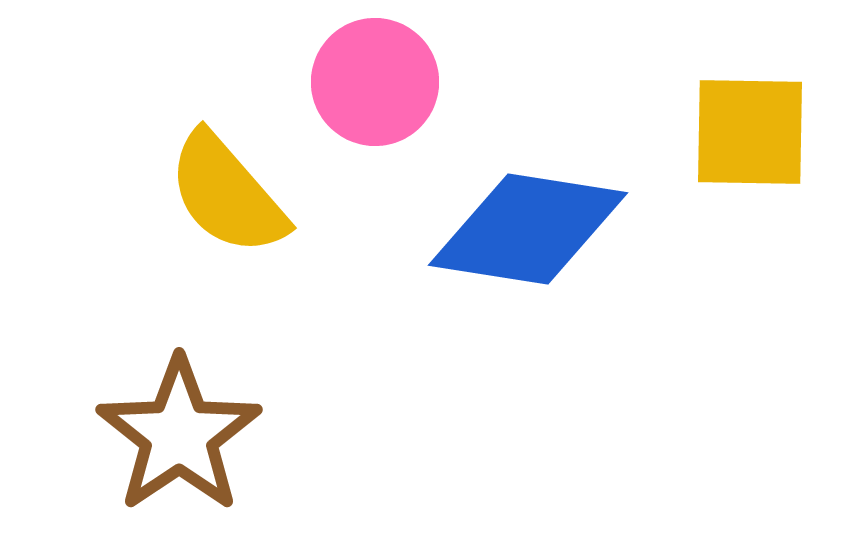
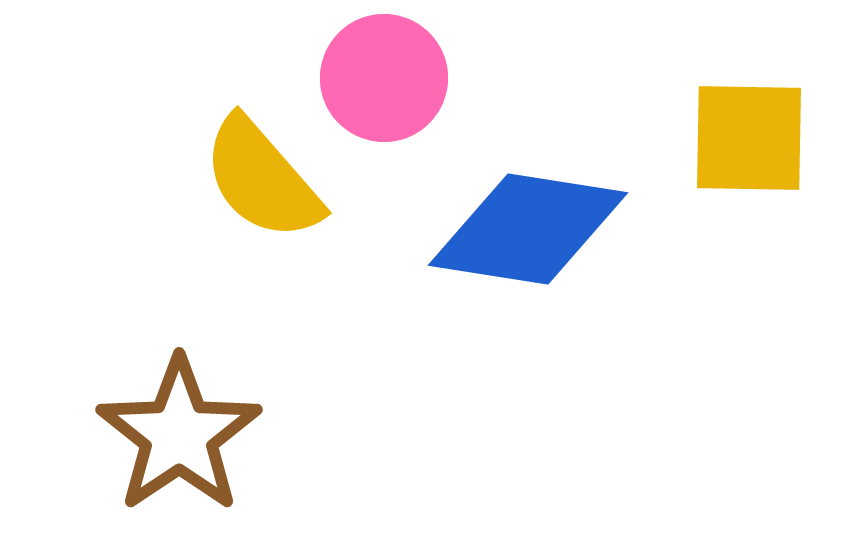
pink circle: moved 9 px right, 4 px up
yellow square: moved 1 px left, 6 px down
yellow semicircle: moved 35 px right, 15 px up
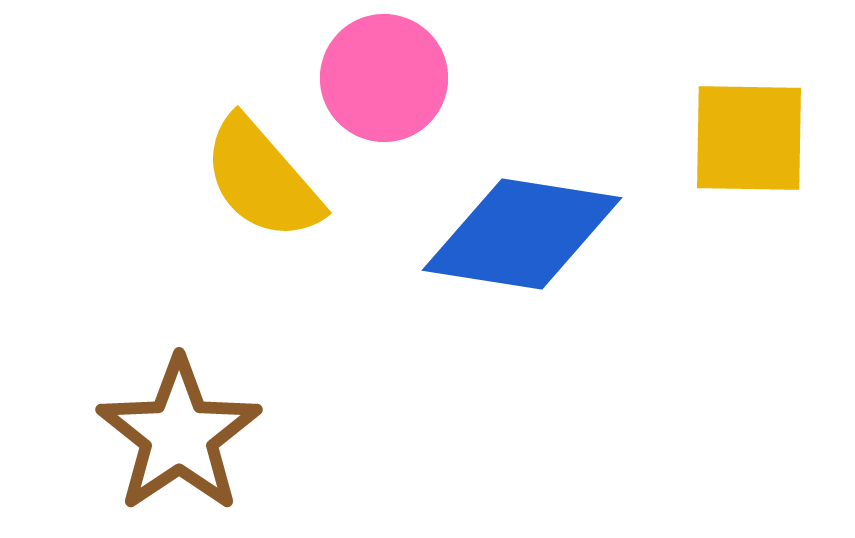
blue diamond: moved 6 px left, 5 px down
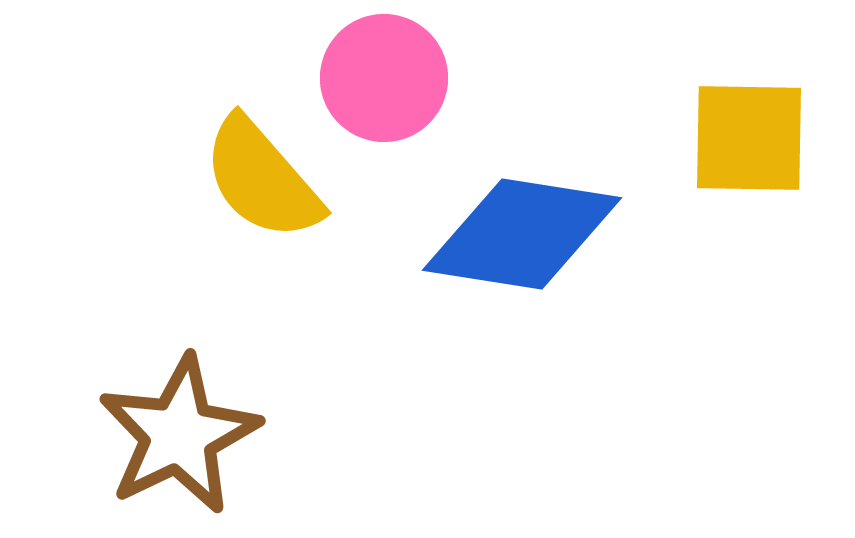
brown star: rotated 8 degrees clockwise
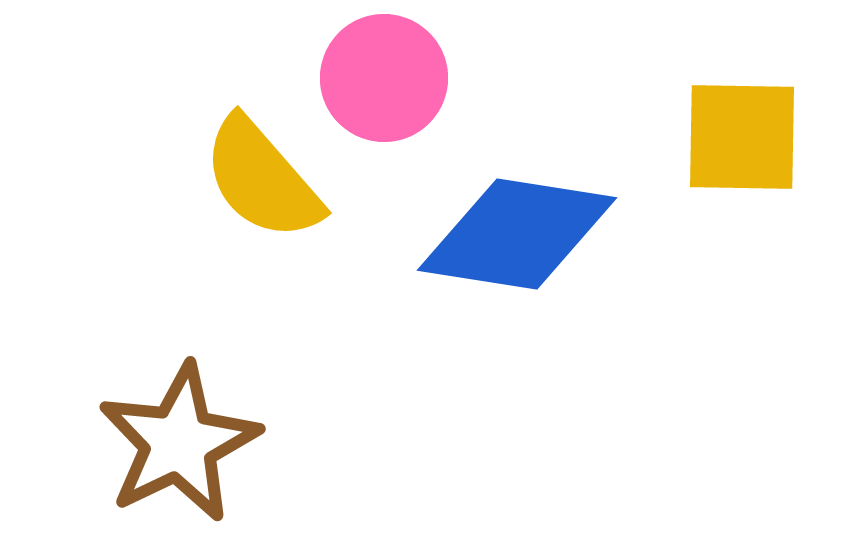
yellow square: moved 7 px left, 1 px up
blue diamond: moved 5 px left
brown star: moved 8 px down
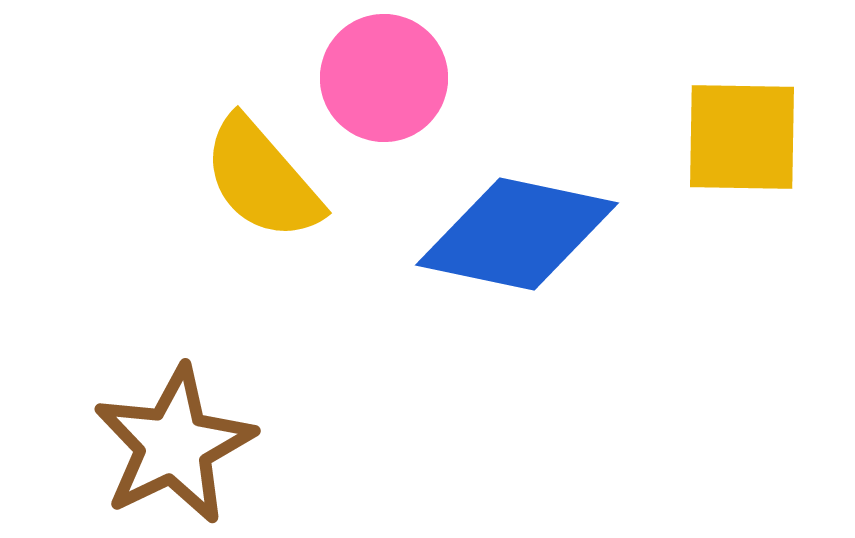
blue diamond: rotated 3 degrees clockwise
brown star: moved 5 px left, 2 px down
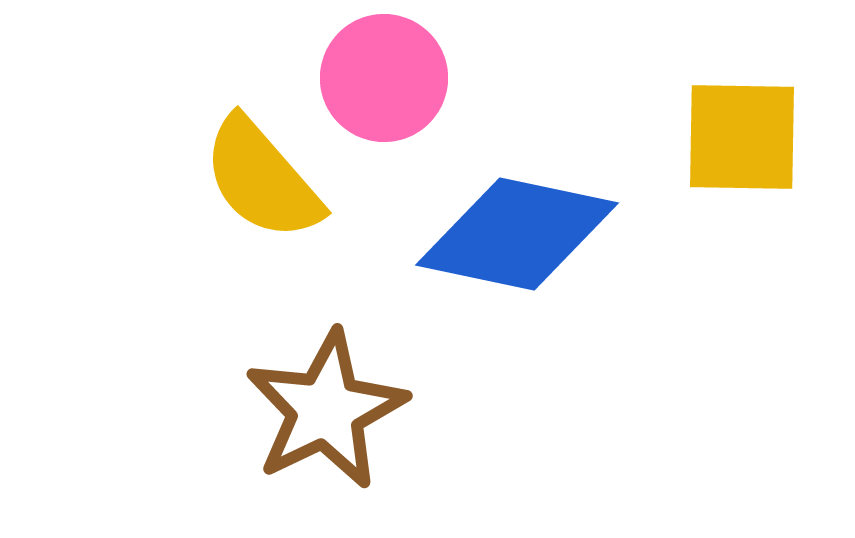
brown star: moved 152 px right, 35 px up
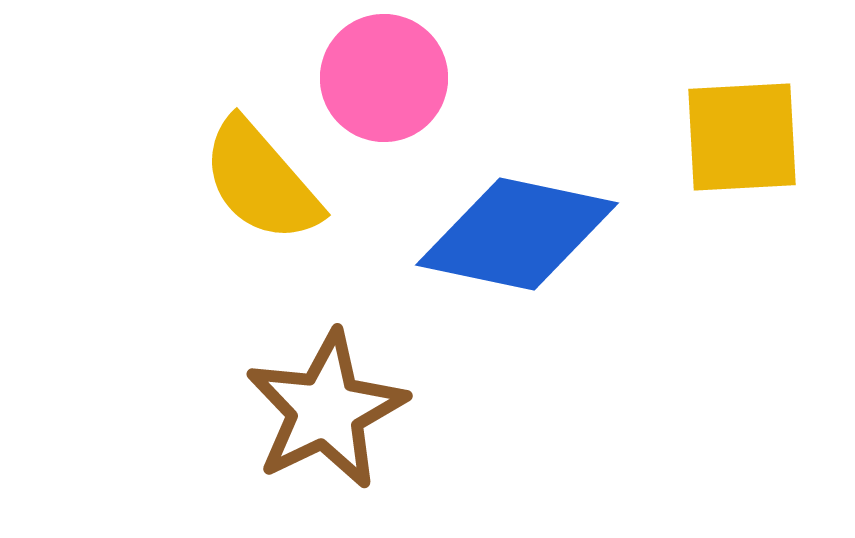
yellow square: rotated 4 degrees counterclockwise
yellow semicircle: moved 1 px left, 2 px down
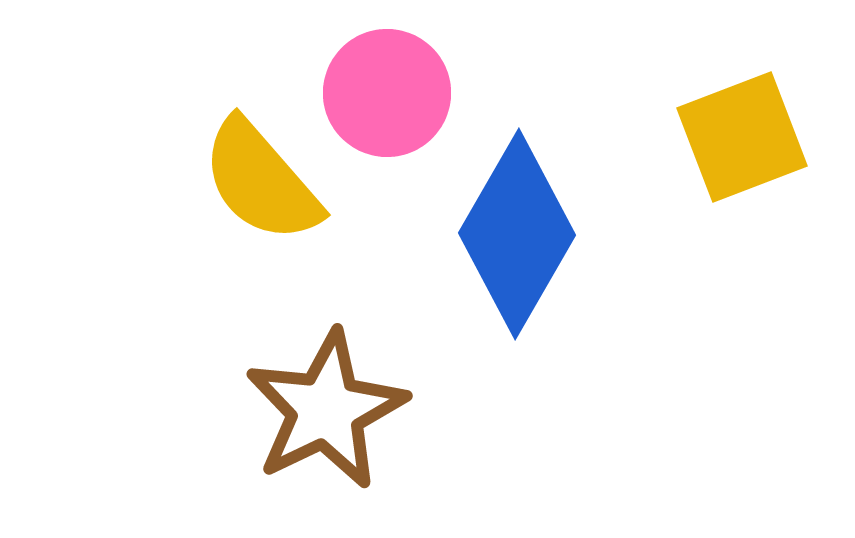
pink circle: moved 3 px right, 15 px down
yellow square: rotated 18 degrees counterclockwise
blue diamond: rotated 72 degrees counterclockwise
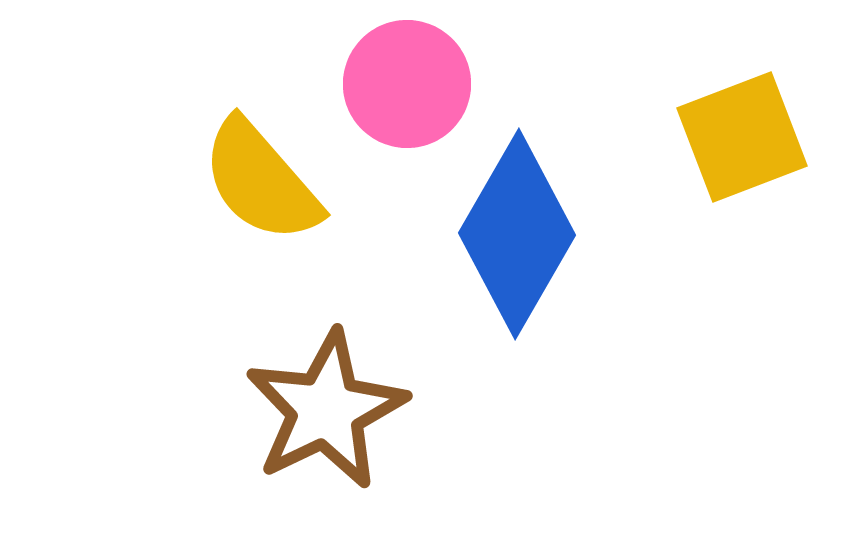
pink circle: moved 20 px right, 9 px up
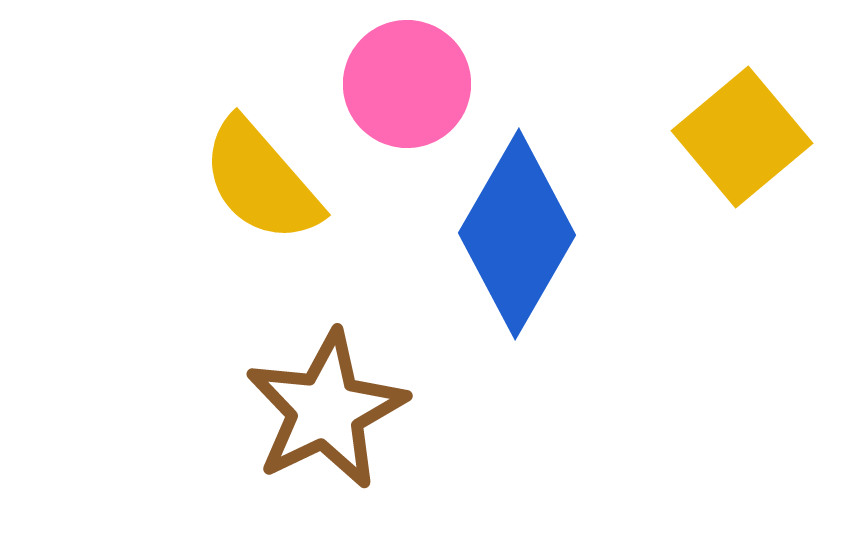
yellow square: rotated 19 degrees counterclockwise
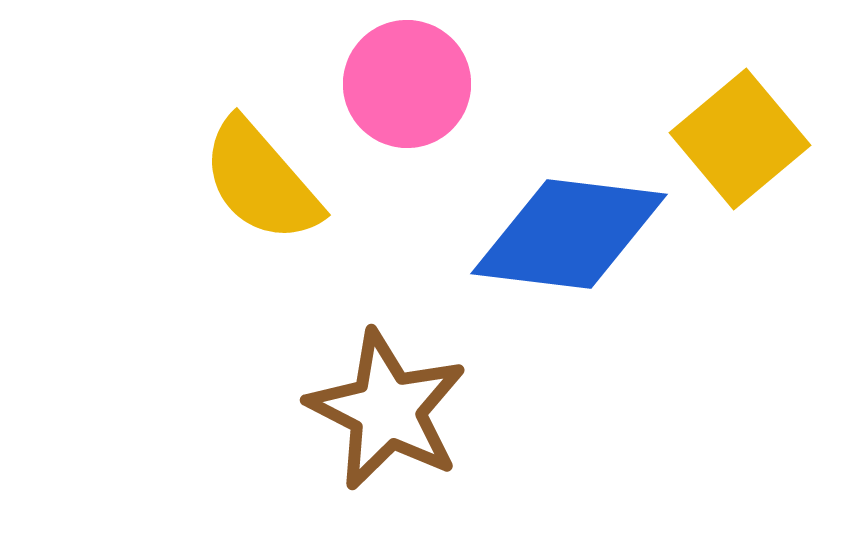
yellow square: moved 2 px left, 2 px down
blue diamond: moved 52 px right; rotated 67 degrees clockwise
brown star: moved 61 px right; rotated 19 degrees counterclockwise
